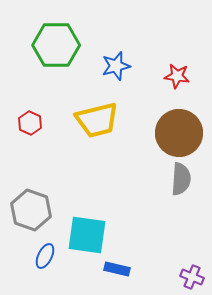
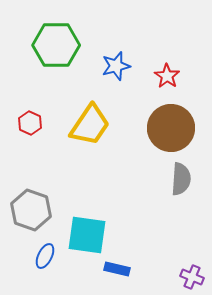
red star: moved 10 px left; rotated 25 degrees clockwise
yellow trapezoid: moved 7 px left, 5 px down; rotated 42 degrees counterclockwise
brown circle: moved 8 px left, 5 px up
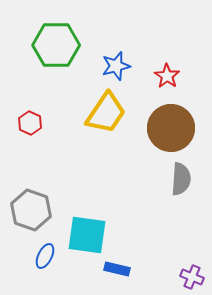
yellow trapezoid: moved 16 px right, 12 px up
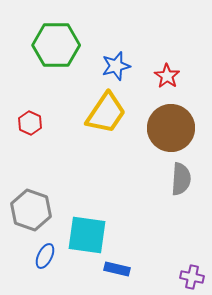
purple cross: rotated 10 degrees counterclockwise
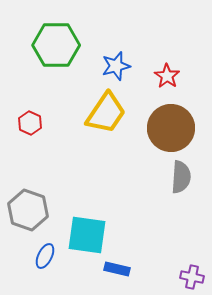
gray semicircle: moved 2 px up
gray hexagon: moved 3 px left
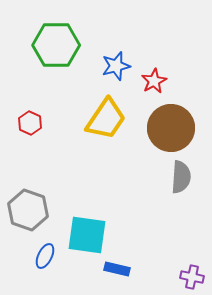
red star: moved 13 px left, 5 px down; rotated 10 degrees clockwise
yellow trapezoid: moved 6 px down
